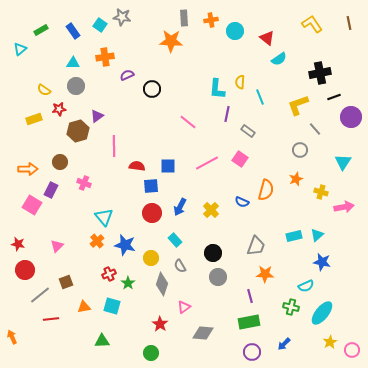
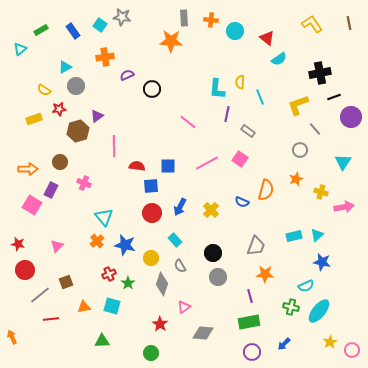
orange cross at (211, 20): rotated 16 degrees clockwise
cyan triangle at (73, 63): moved 8 px left, 4 px down; rotated 32 degrees counterclockwise
cyan ellipse at (322, 313): moved 3 px left, 2 px up
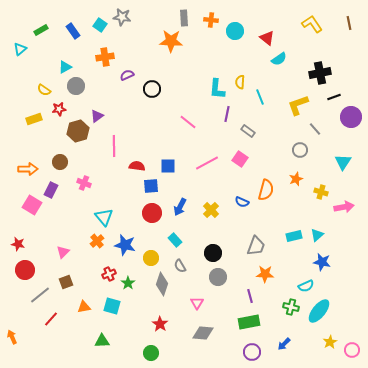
pink triangle at (57, 246): moved 6 px right, 6 px down
pink triangle at (184, 307): moved 13 px right, 4 px up; rotated 24 degrees counterclockwise
red line at (51, 319): rotated 42 degrees counterclockwise
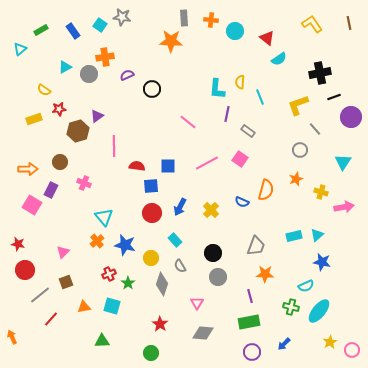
gray circle at (76, 86): moved 13 px right, 12 px up
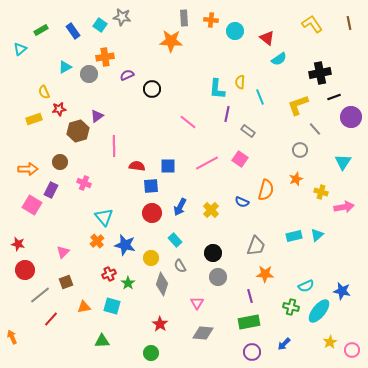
yellow semicircle at (44, 90): moved 2 px down; rotated 32 degrees clockwise
blue star at (322, 262): moved 20 px right, 29 px down
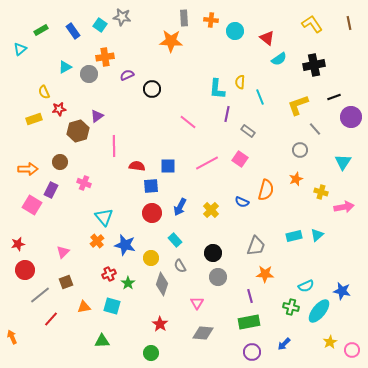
black cross at (320, 73): moved 6 px left, 8 px up
red star at (18, 244): rotated 24 degrees counterclockwise
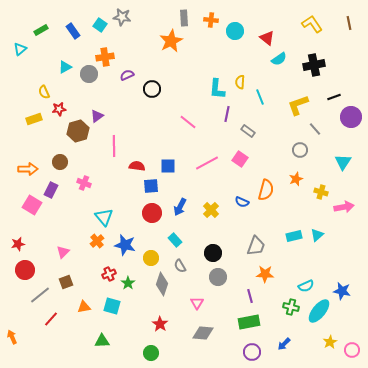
orange star at (171, 41): rotated 30 degrees counterclockwise
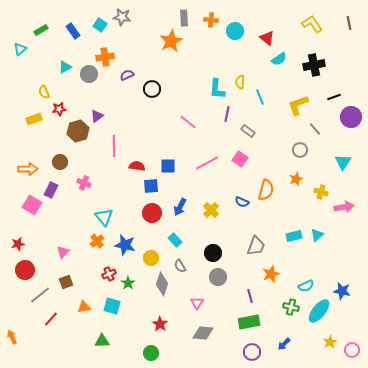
orange star at (265, 274): moved 6 px right; rotated 24 degrees counterclockwise
